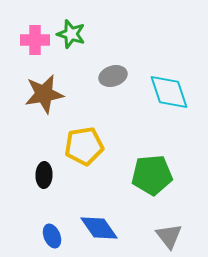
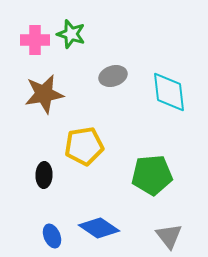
cyan diamond: rotated 12 degrees clockwise
blue diamond: rotated 21 degrees counterclockwise
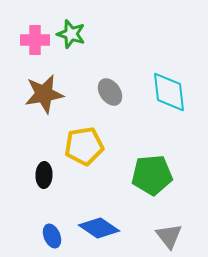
gray ellipse: moved 3 px left, 16 px down; rotated 72 degrees clockwise
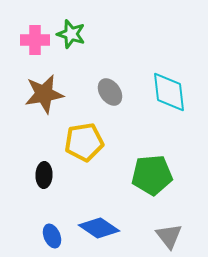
yellow pentagon: moved 4 px up
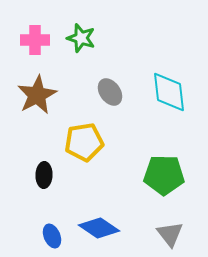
green star: moved 10 px right, 4 px down
brown star: moved 7 px left, 1 px down; rotated 18 degrees counterclockwise
green pentagon: moved 12 px right; rotated 6 degrees clockwise
gray triangle: moved 1 px right, 2 px up
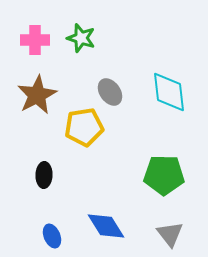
yellow pentagon: moved 15 px up
blue diamond: moved 7 px right, 2 px up; rotated 24 degrees clockwise
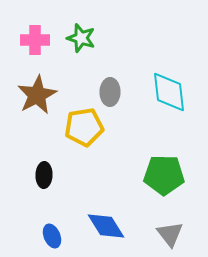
gray ellipse: rotated 36 degrees clockwise
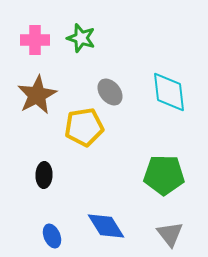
gray ellipse: rotated 40 degrees counterclockwise
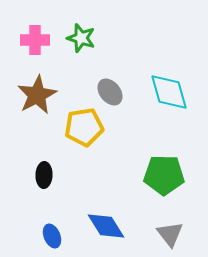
cyan diamond: rotated 9 degrees counterclockwise
